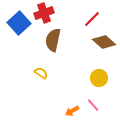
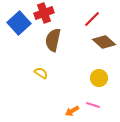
pink line: rotated 32 degrees counterclockwise
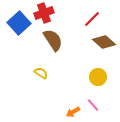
brown semicircle: rotated 135 degrees clockwise
yellow circle: moved 1 px left, 1 px up
pink line: rotated 32 degrees clockwise
orange arrow: moved 1 px right, 1 px down
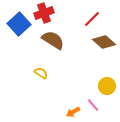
blue square: moved 1 px down
brown semicircle: rotated 25 degrees counterclockwise
yellow circle: moved 9 px right, 9 px down
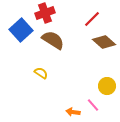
red cross: moved 1 px right
blue square: moved 2 px right, 6 px down
orange arrow: rotated 40 degrees clockwise
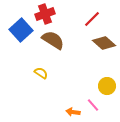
red cross: moved 1 px down
brown diamond: moved 1 px down
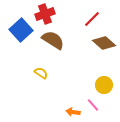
yellow circle: moved 3 px left, 1 px up
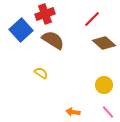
pink line: moved 15 px right, 7 px down
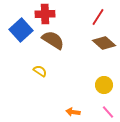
red cross: rotated 18 degrees clockwise
red line: moved 6 px right, 2 px up; rotated 12 degrees counterclockwise
yellow semicircle: moved 1 px left, 2 px up
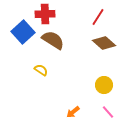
blue square: moved 2 px right, 2 px down
yellow semicircle: moved 1 px right, 1 px up
orange arrow: rotated 48 degrees counterclockwise
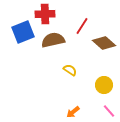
red line: moved 16 px left, 9 px down
blue square: rotated 20 degrees clockwise
brown semicircle: rotated 45 degrees counterclockwise
yellow semicircle: moved 29 px right
pink line: moved 1 px right, 1 px up
